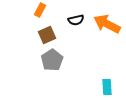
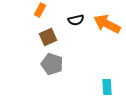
brown square: moved 1 px right, 2 px down
gray pentagon: moved 4 px down; rotated 20 degrees counterclockwise
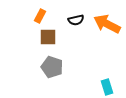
orange rectangle: moved 6 px down
brown square: rotated 24 degrees clockwise
gray pentagon: moved 3 px down
cyan rectangle: rotated 14 degrees counterclockwise
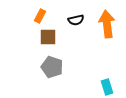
orange arrow: rotated 56 degrees clockwise
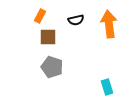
orange arrow: moved 2 px right
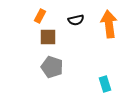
cyan rectangle: moved 2 px left, 3 px up
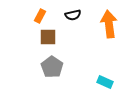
black semicircle: moved 3 px left, 5 px up
gray pentagon: rotated 15 degrees clockwise
cyan rectangle: moved 2 px up; rotated 49 degrees counterclockwise
